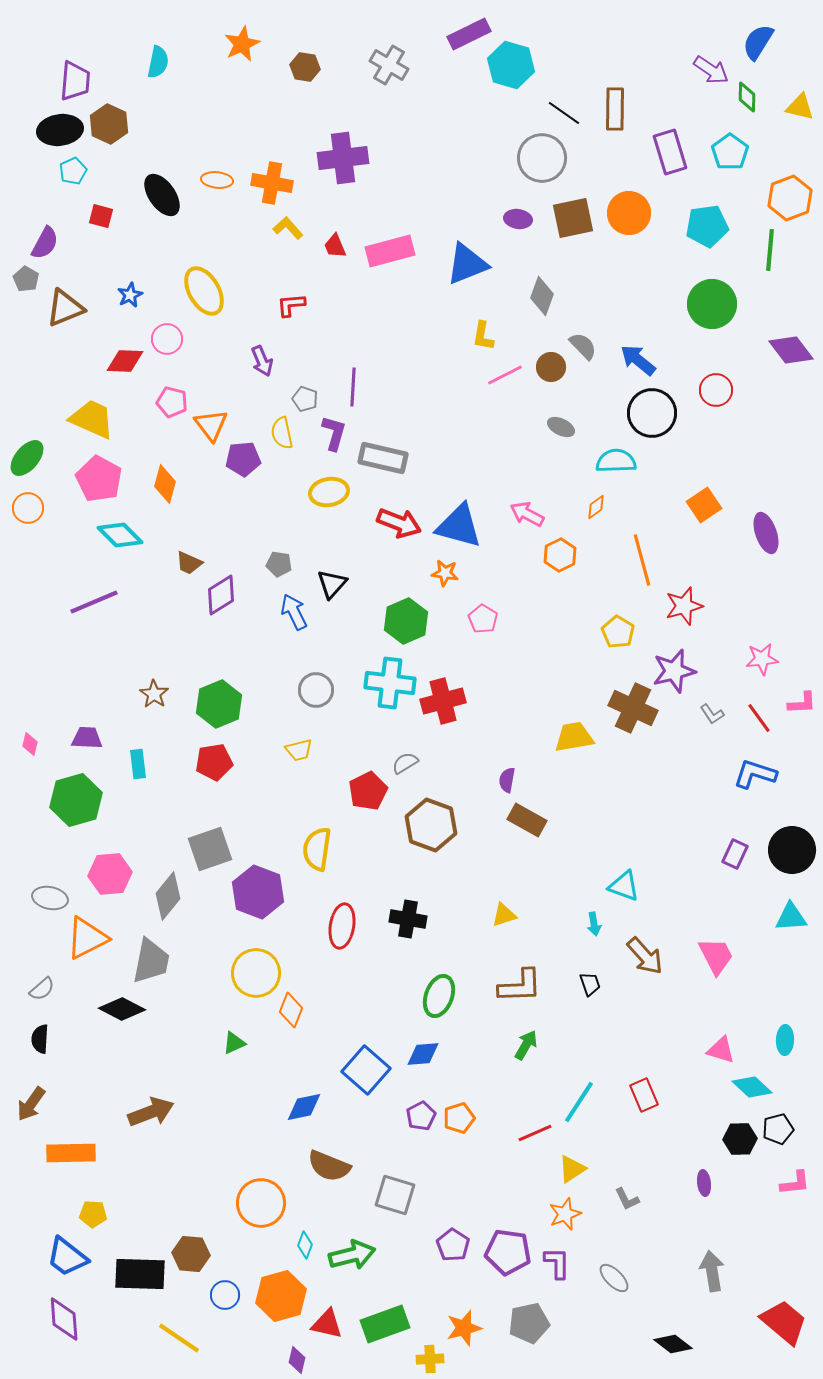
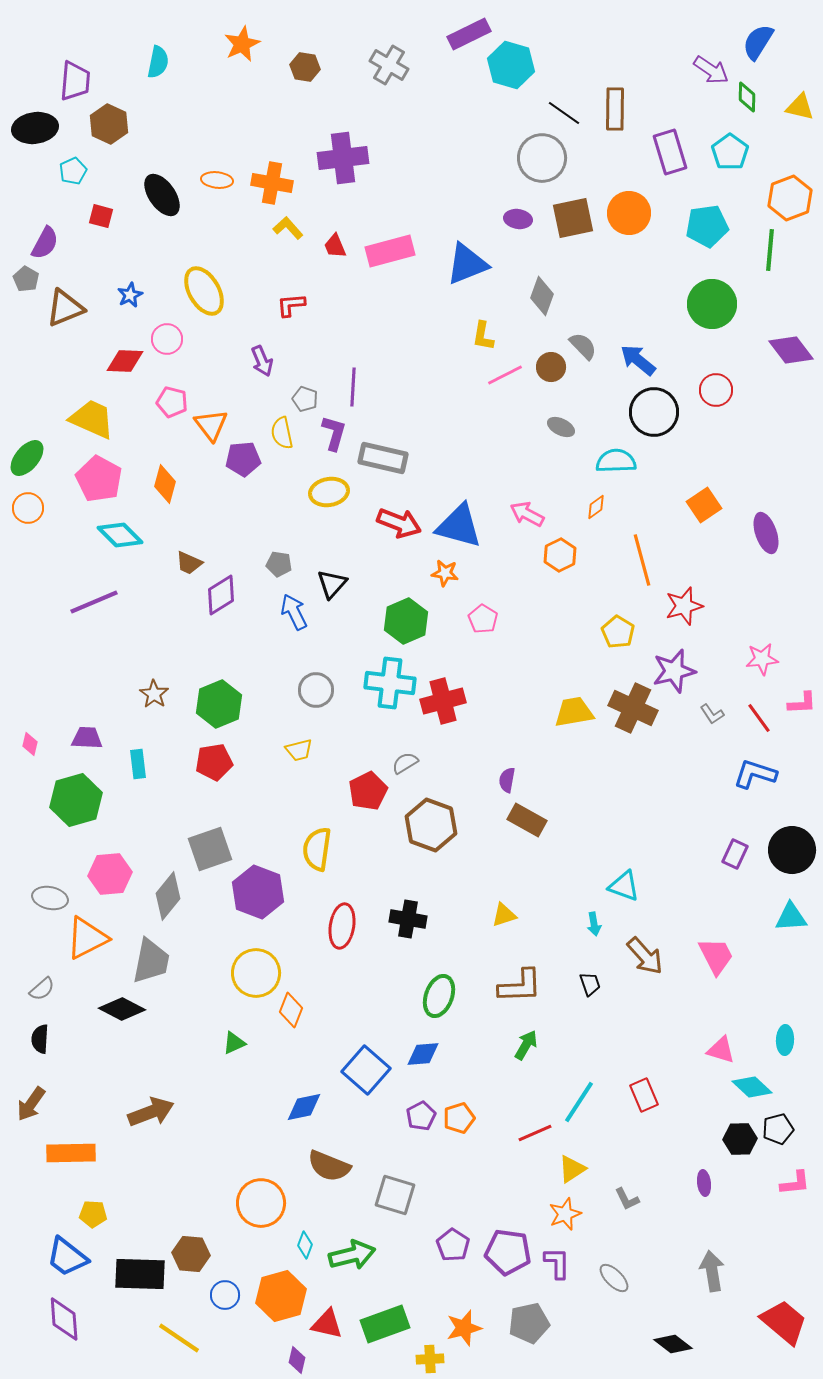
black ellipse at (60, 130): moved 25 px left, 2 px up
black circle at (652, 413): moved 2 px right, 1 px up
yellow trapezoid at (574, 737): moved 25 px up
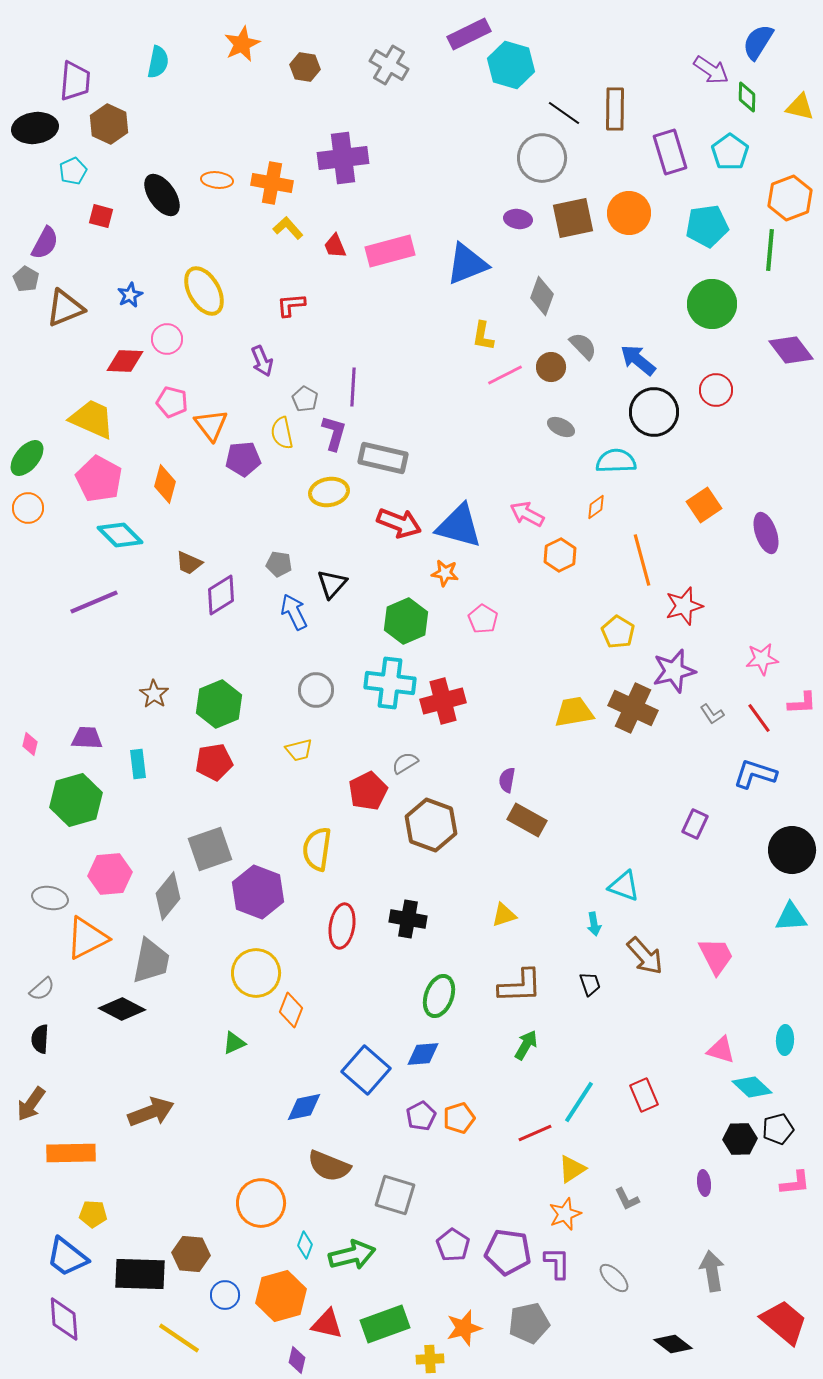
gray pentagon at (305, 399): rotated 10 degrees clockwise
purple rectangle at (735, 854): moved 40 px left, 30 px up
